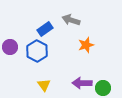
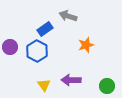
gray arrow: moved 3 px left, 4 px up
purple arrow: moved 11 px left, 3 px up
green circle: moved 4 px right, 2 px up
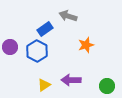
yellow triangle: rotated 32 degrees clockwise
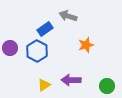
purple circle: moved 1 px down
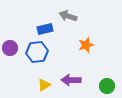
blue rectangle: rotated 21 degrees clockwise
blue hexagon: moved 1 px down; rotated 25 degrees clockwise
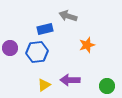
orange star: moved 1 px right
purple arrow: moved 1 px left
